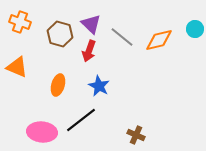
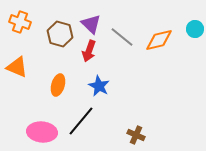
black line: moved 1 px down; rotated 12 degrees counterclockwise
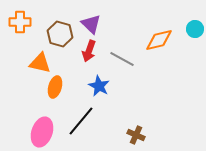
orange cross: rotated 20 degrees counterclockwise
gray line: moved 22 px down; rotated 10 degrees counterclockwise
orange triangle: moved 23 px right, 4 px up; rotated 10 degrees counterclockwise
orange ellipse: moved 3 px left, 2 px down
pink ellipse: rotated 76 degrees counterclockwise
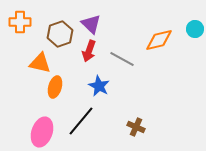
brown hexagon: rotated 25 degrees clockwise
brown cross: moved 8 px up
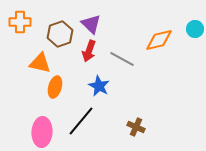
pink ellipse: rotated 16 degrees counterclockwise
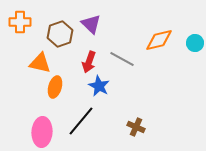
cyan circle: moved 14 px down
red arrow: moved 11 px down
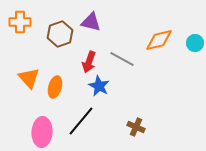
purple triangle: moved 2 px up; rotated 30 degrees counterclockwise
orange triangle: moved 11 px left, 15 px down; rotated 35 degrees clockwise
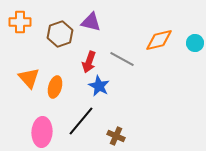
brown cross: moved 20 px left, 9 px down
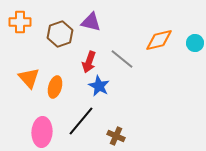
gray line: rotated 10 degrees clockwise
